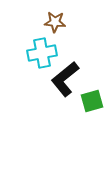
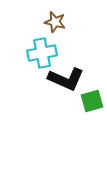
brown star: rotated 10 degrees clockwise
black L-shape: moved 1 px right; rotated 117 degrees counterclockwise
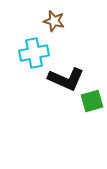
brown star: moved 1 px left, 1 px up
cyan cross: moved 8 px left
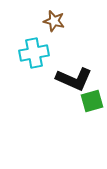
black L-shape: moved 8 px right
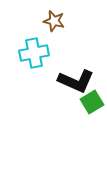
black L-shape: moved 2 px right, 2 px down
green square: moved 1 px down; rotated 15 degrees counterclockwise
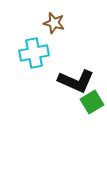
brown star: moved 2 px down
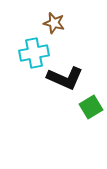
black L-shape: moved 11 px left, 3 px up
green square: moved 1 px left, 5 px down
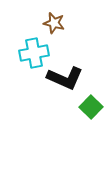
green square: rotated 15 degrees counterclockwise
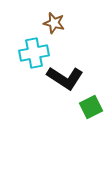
black L-shape: rotated 9 degrees clockwise
green square: rotated 20 degrees clockwise
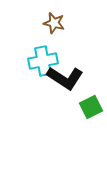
cyan cross: moved 9 px right, 8 px down
